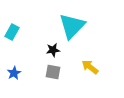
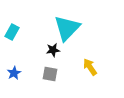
cyan triangle: moved 5 px left, 2 px down
yellow arrow: rotated 18 degrees clockwise
gray square: moved 3 px left, 2 px down
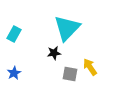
cyan rectangle: moved 2 px right, 2 px down
black star: moved 1 px right, 3 px down
gray square: moved 20 px right
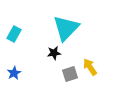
cyan triangle: moved 1 px left
gray square: rotated 28 degrees counterclockwise
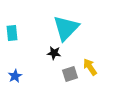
cyan rectangle: moved 2 px left, 1 px up; rotated 35 degrees counterclockwise
black star: rotated 16 degrees clockwise
blue star: moved 1 px right, 3 px down
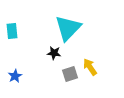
cyan triangle: moved 2 px right
cyan rectangle: moved 2 px up
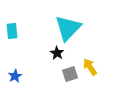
black star: moved 3 px right; rotated 24 degrees clockwise
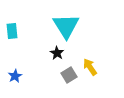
cyan triangle: moved 2 px left, 2 px up; rotated 16 degrees counterclockwise
gray square: moved 1 px left, 1 px down; rotated 14 degrees counterclockwise
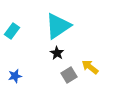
cyan triangle: moved 8 px left; rotated 28 degrees clockwise
cyan rectangle: rotated 42 degrees clockwise
yellow arrow: rotated 18 degrees counterclockwise
blue star: rotated 16 degrees clockwise
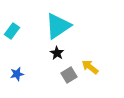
blue star: moved 2 px right, 2 px up
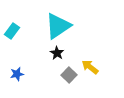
gray square: rotated 14 degrees counterclockwise
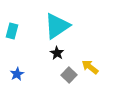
cyan triangle: moved 1 px left
cyan rectangle: rotated 21 degrees counterclockwise
blue star: rotated 16 degrees counterclockwise
